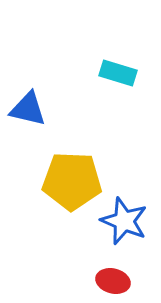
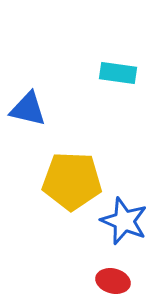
cyan rectangle: rotated 9 degrees counterclockwise
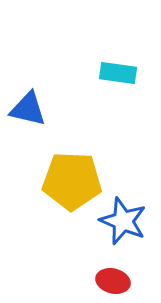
blue star: moved 1 px left
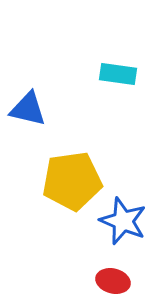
cyan rectangle: moved 1 px down
yellow pentagon: rotated 10 degrees counterclockwise
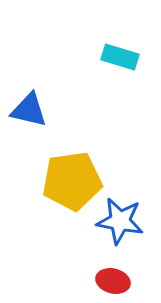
cyan rectangle: moved 2 px right, 17 px up; rotated 9 degrees clockwise
blue triangle: moved 1 px right, 1 px down
blue star: moved 3 px left; rotated 12 degrees counterclockwise
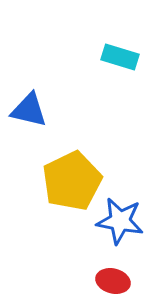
yellow pentagon: rotated 18 degrees counterclockwise
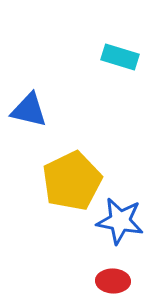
red ellipse: rotated 12 degrees counterclockwise
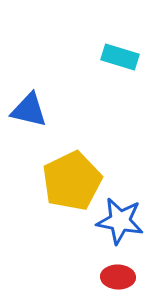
red ellipse: moved 5 px right, 4 px up
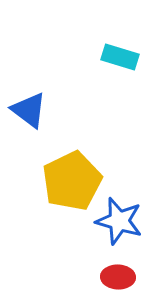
blue triangle: rotated 24 degrees clockwise
blue star: moved 1 px left; rotated 6 degrees clockwise
